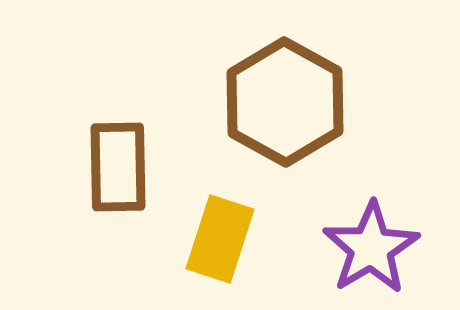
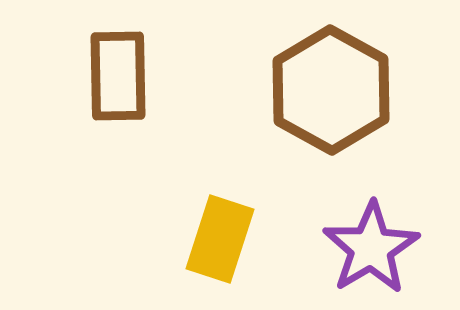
brown hexagon: moved 46 px right, 12 px up
brown rectangle: moved 91 px up
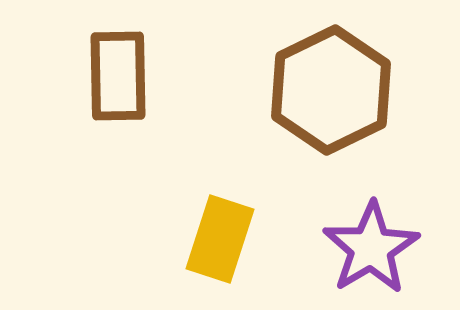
brown hexagon: rotated 5 degrees clockwise
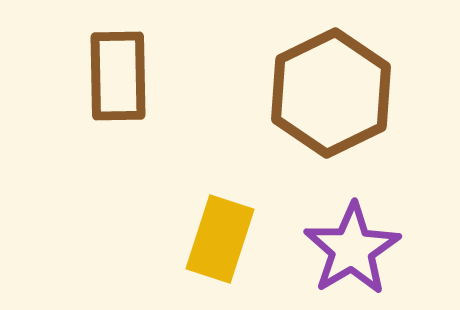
brown hexagon: moved 3 px down
purple star: moved 19 px left, 1 px down
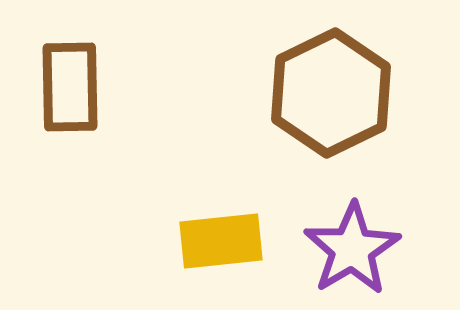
brown rectangle: moved 48 px left, 11 px down
yellow rectangle: moved 1 px right, 2 px down; rotated 66 degrees clockwise
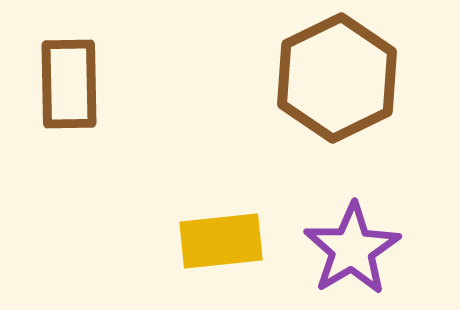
brown rectangle: moved 1 px left, 3 px up
brown hexagon: moved 6 px right, 15 px up
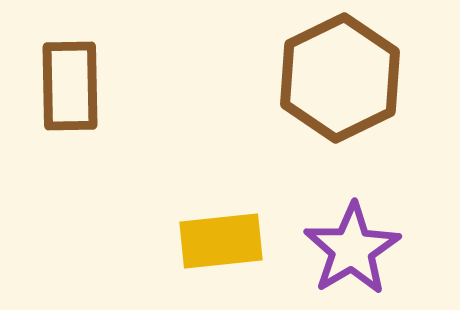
brown hexagon: moved 3 px right
brown rectangle: moved 1 px right, 2 px down
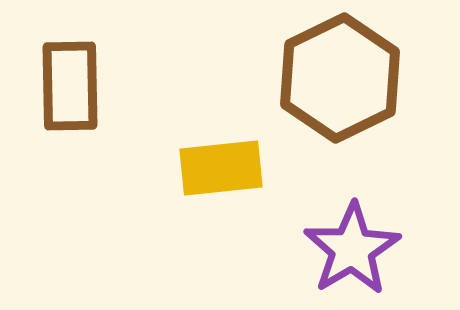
yellow rectangle: moved 73 px up
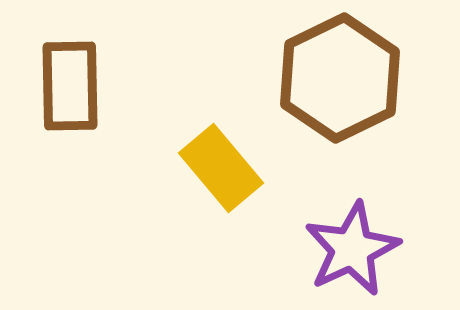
yellow rectangle: rotated 56 degrees clockwise
purple star: rotated 6 degrees clockwise
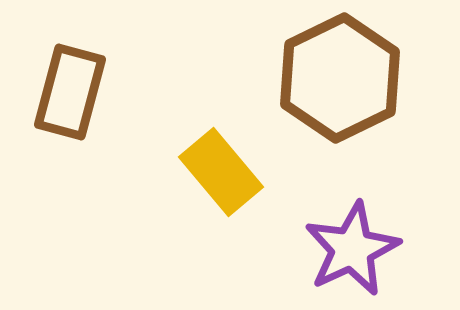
brown rectangle: moved 6 px down; rotated 16 degrees clockwise
yellow rectangle: moved 4 px down
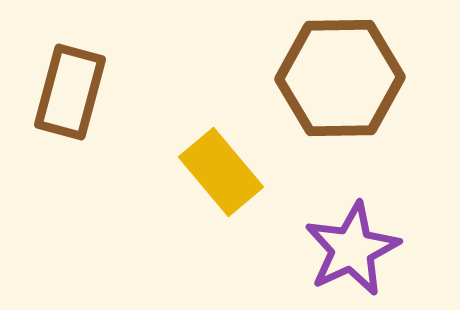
brown hexagon: rotated 25 degrees clockwise
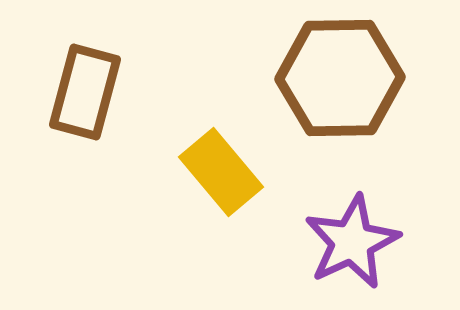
brown rectangle: moved 15 px right
purple star: moved 7 px up
